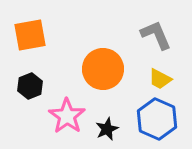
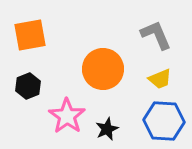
yellow trapezoid: rotated 50 degrees counterclockwise
black hexagon: moved 2 px left
blue hexagon: moved 7 px right, 2 px down; rotated 21 degrees counterclockwise
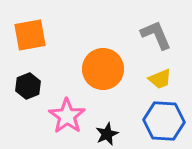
black star: moved 5 px down
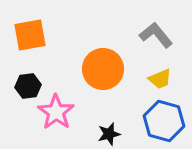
gray L-shape: rotated 16 degrees counterclockwise
black hexagon: rotated 15 degrees clockwise
pink star: moved 11 px left, 4 px up
blue hexagon: rotated 12 degrees clockwise
black star: moved 2 px right; rotated 10 degrees clockwise
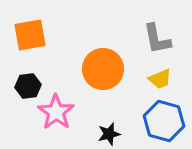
gray L-shape: moved 1 px right, 4 px down; rotated 152 degrees counterclockwise
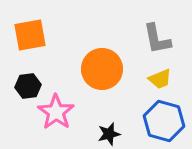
orange circle: moved 1 px left
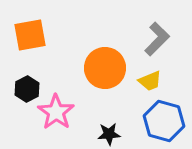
gray L-shape: rotated 124 degrees counterclockwise
orange circle: moved 3 px right, 1 px up
yellow trapezoid: moved 10 px left, 2 px down
black hexagon: moved 1 px left, 3 px down; rotated 20 degrees counterclockwise
black star: rotated 10 degrees clockwise
